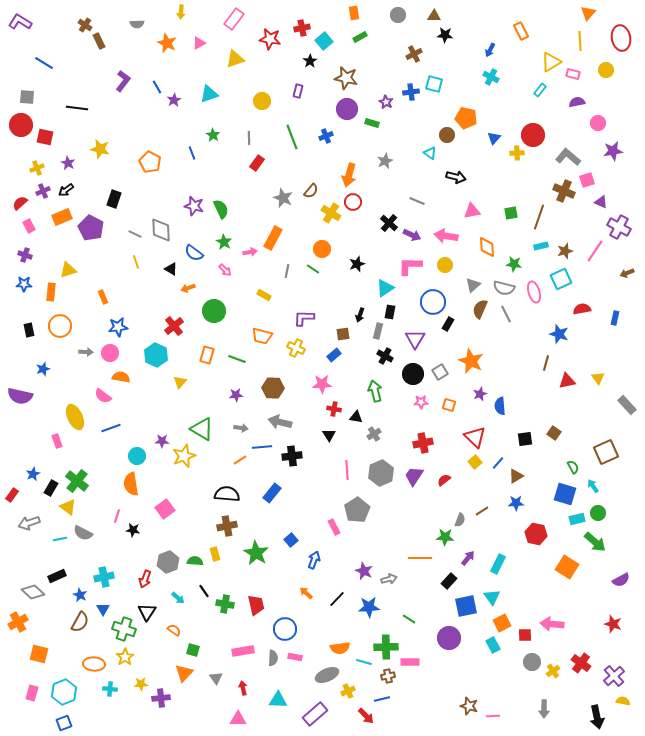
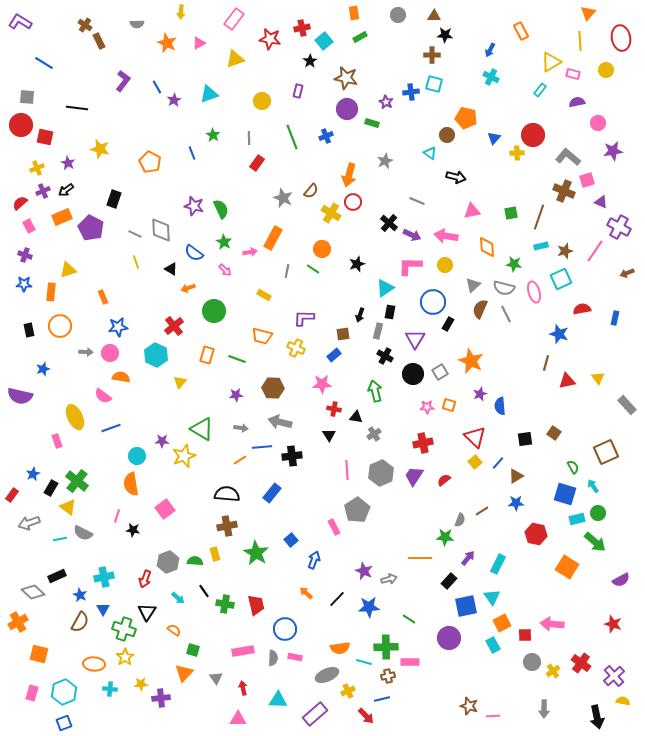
brown cross at (414, 54): moved 18 px right, 1 px down; rotated 28 degrees clockwise
pink star at (421, 402): moved 6 px right, 5 px down
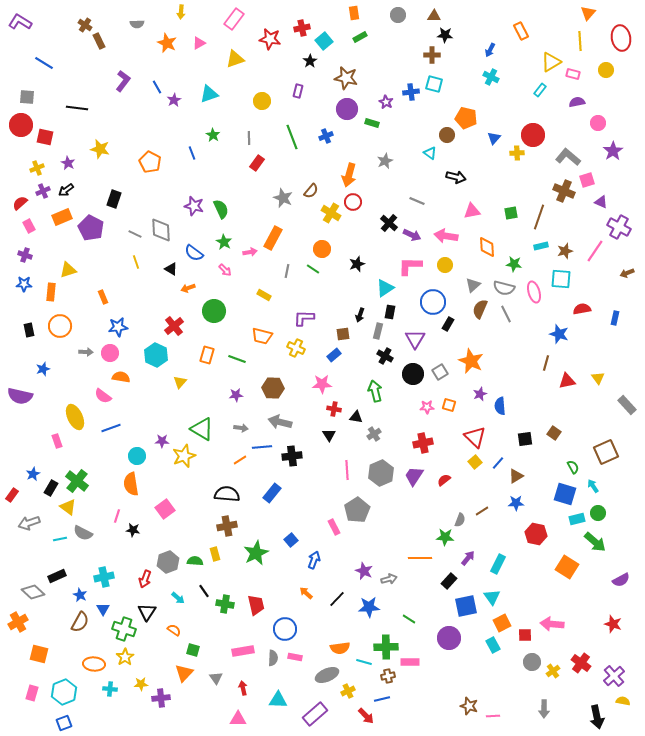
purple star at (613, 151): rotated 24 degrees counterclockwise
cyan square at (561, 279): rotated 30 degrees clockwise
green star at (256, 553): rotated 15 degrees clockwise
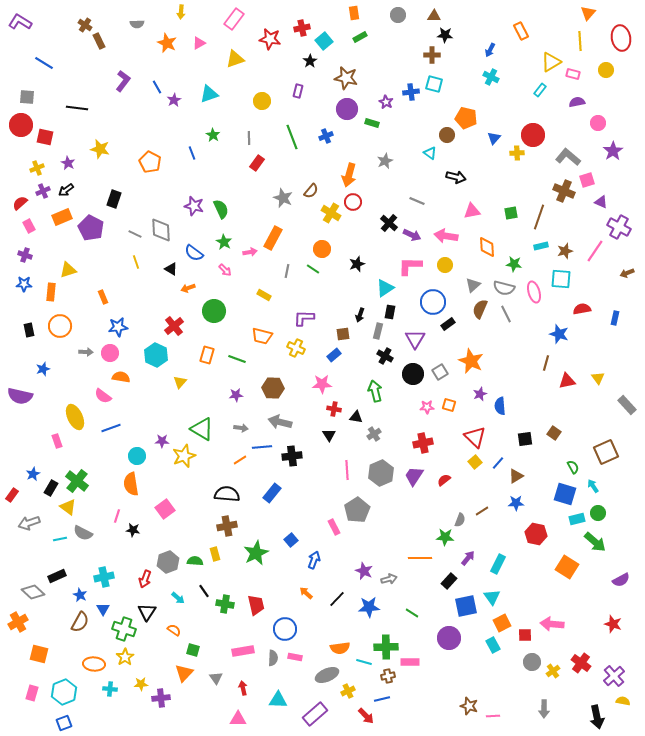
black rectangle at (448, 324): rotated 24 degrees clockwise
green line at (409, 619): moved 3 px right, 6 px up
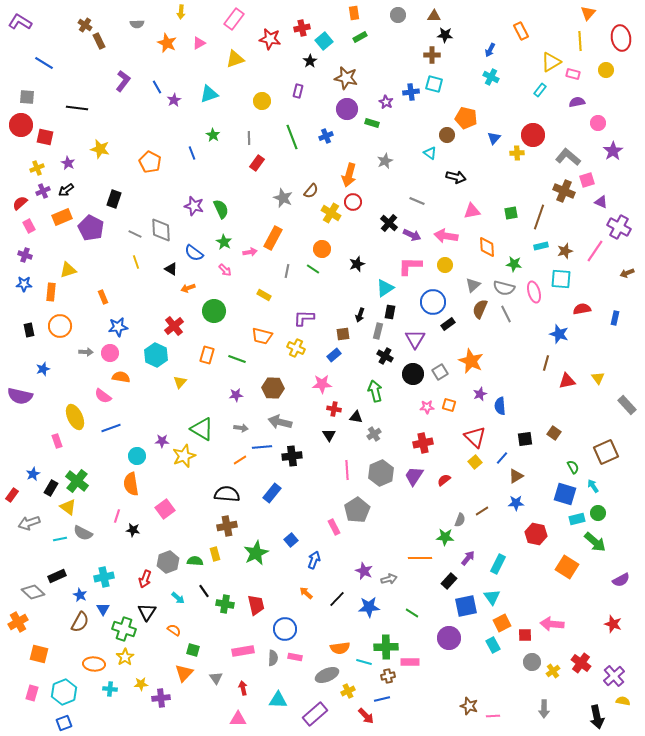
blue line at (498, 463): moved 4 px right, 5 px up
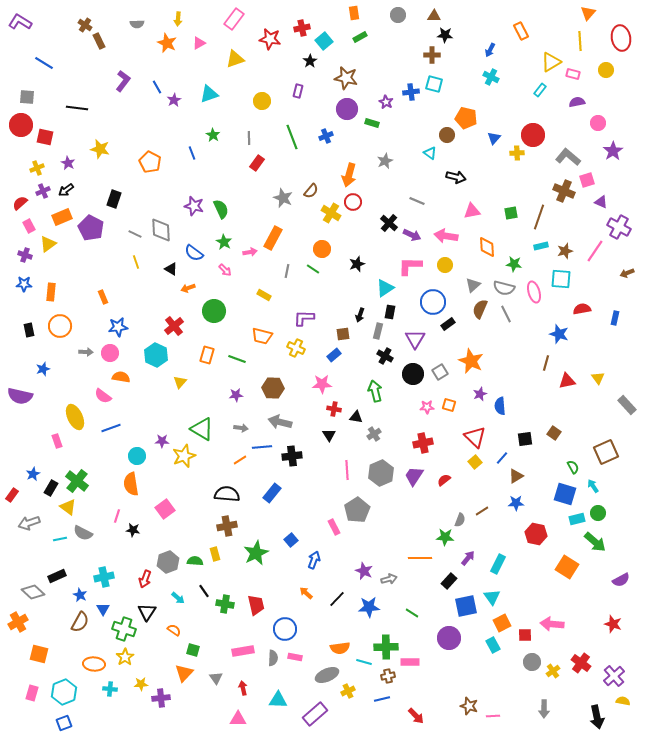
yellow arrow at (181, 12): moved 3 px left, 7 px down
yellow triangle at (68, 270): moved 20 px left, 26 px up; rotated 18 degrees counterclockwise
red arrow at (366, 716): moved 50 px right
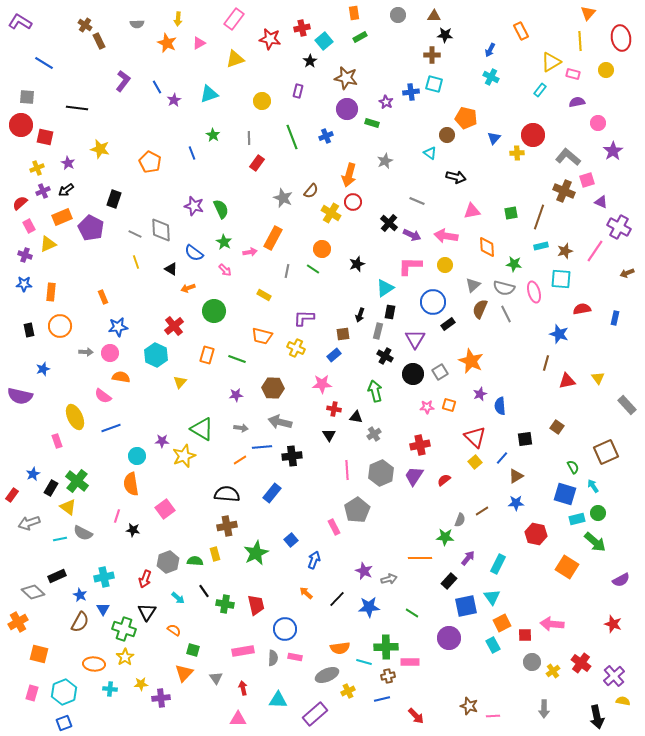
yellow triangle at (48, 244): rotated 12 degrees clockwise
brown square at (554, 433): moved 3 px right, 6 px up
red cross at (423, 443): moved 3 px left, 2 px down
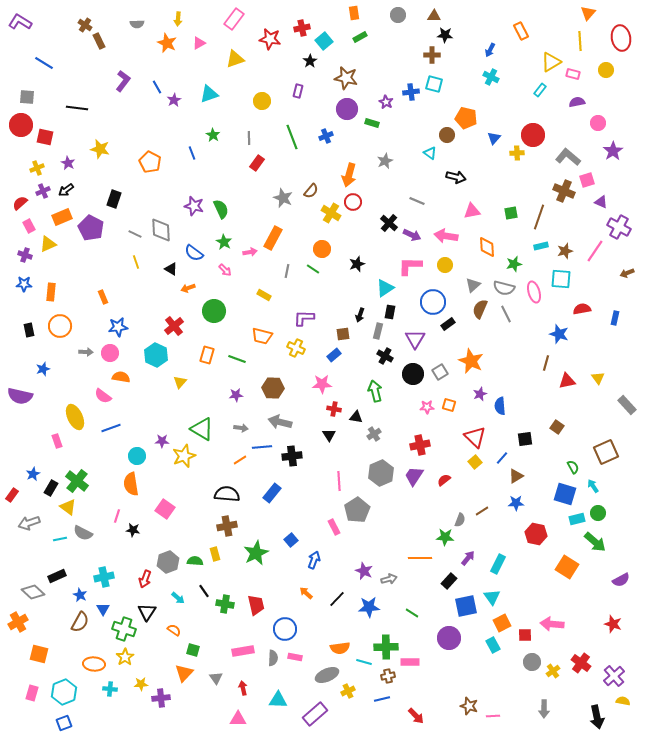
green star at (514, 264): rotated 21 degrees counterclockwise
pink line at (347, 470): moved 8 px left, 11 px down
pink square at (165, 509): rotated 18 degrees counterclockwise
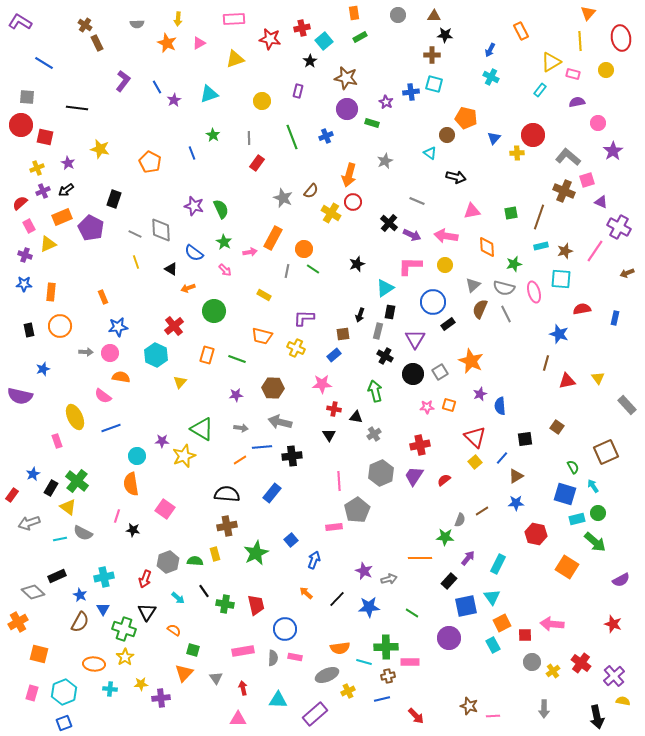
pink rectangle at (234, 19): rotated 50 degrees clockwise
brown rectangle at (99, 41): moved 2 px left, 2 px down
orange circle at (322, 249): moved 18 px left
pink rectangle at (334, 527): rotated 70 degrees counterclockwise
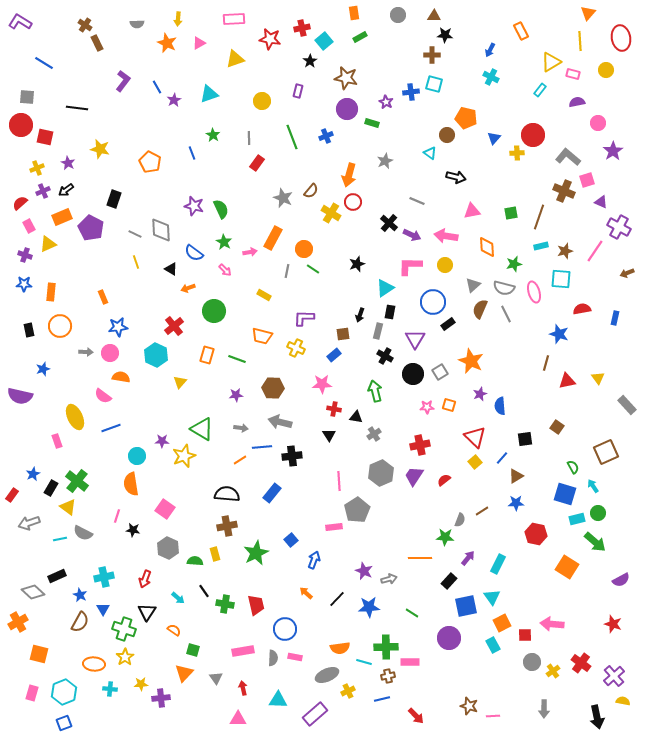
gray hexagon at (168, 562): moved 14 px up; rotated 15 degrees counterclockwise
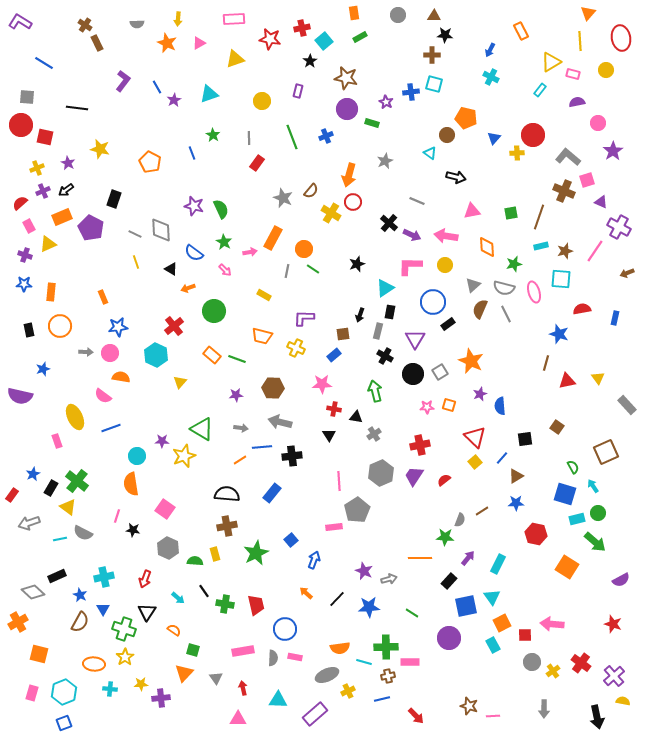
orange rectangle at (207, 355): moved 5 px right; rotated 66 degrees counterclockwise
